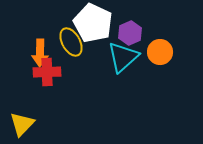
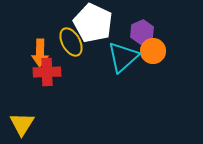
purple hexagon: moved 12 px right, 1 px up
orange circle: moved 7 px left, 1 px up
yellow triangle: rotated 12 degrees counterclockwise
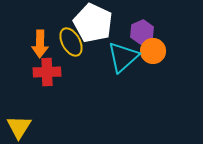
orange arrow: moved 9 px up
yellow triangle: moved 3 px left, 3 px down
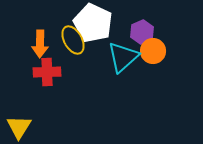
yellow ellipse: moved 2 px right, 2 px up
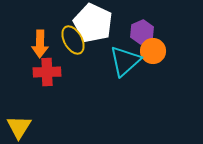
cyan triangle: moved 2 px right, 4 px down
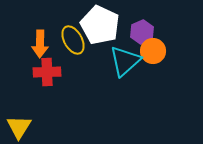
white pentagon: moved 7 px right, 2 px down
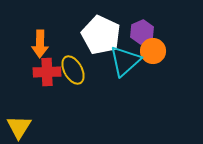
white pentagon: moved 1 px right, 10 px down
yellow ellipse: moved 30 px down
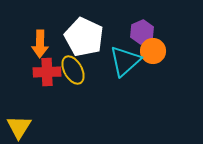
white pentagon: moved 17 px left, 2 px down
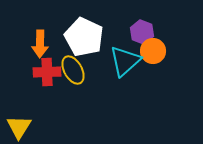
purple hexagon: rotated 15 degrees counterclockwise
